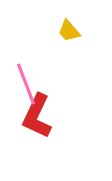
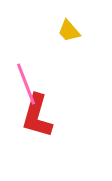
red L-shape: rotated 9 degrees counterclockwise
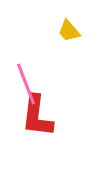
red L-shape: rotated 9 degrees counterclockwise
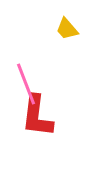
yellow trapezoid: moved 2 px left, 2 px up
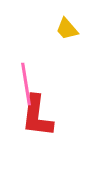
pink line: rotated 12 degrees clockwise
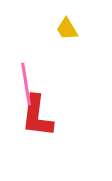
yellow trapezoid: rotated 10 degrees clockwise
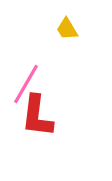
pink line: rotated 39 degrees clockwise
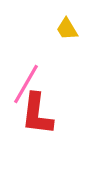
red L-shape: moved 2 px up
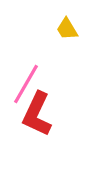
red L-shape: rotated 18 degrees clockwise
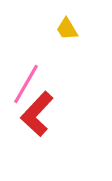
red L-shape: rotated 18 degrees clockwise
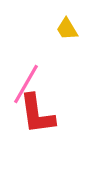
red L-shape: rotated 51 degrees counterclockwise
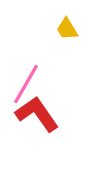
red L-shape: rotated 153 degrees clockwise
